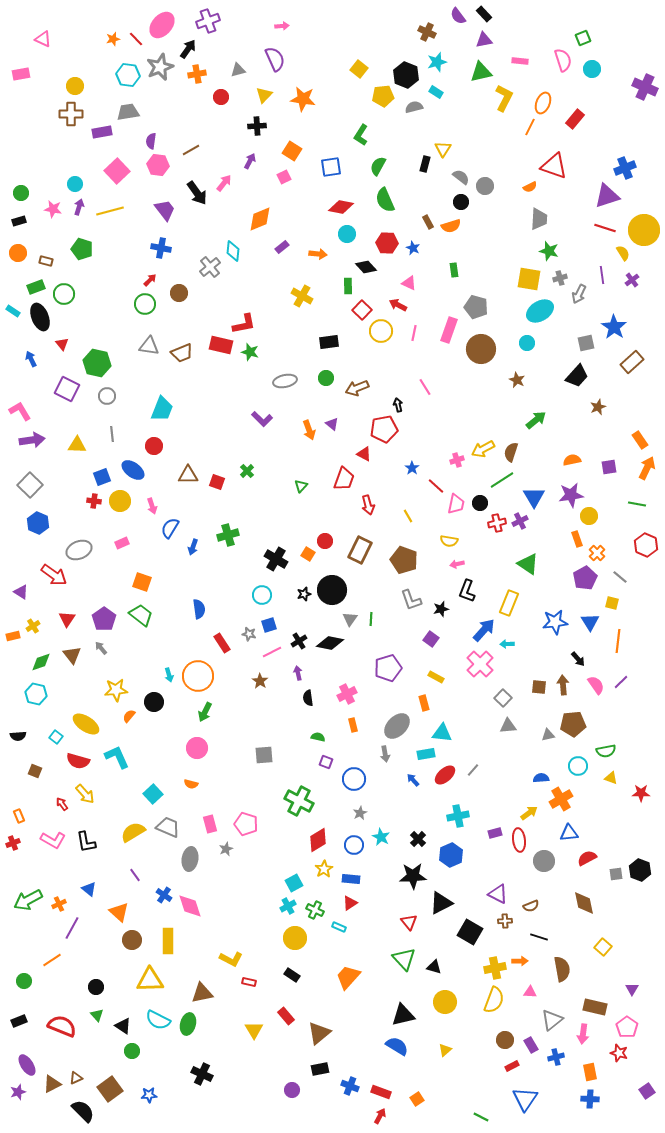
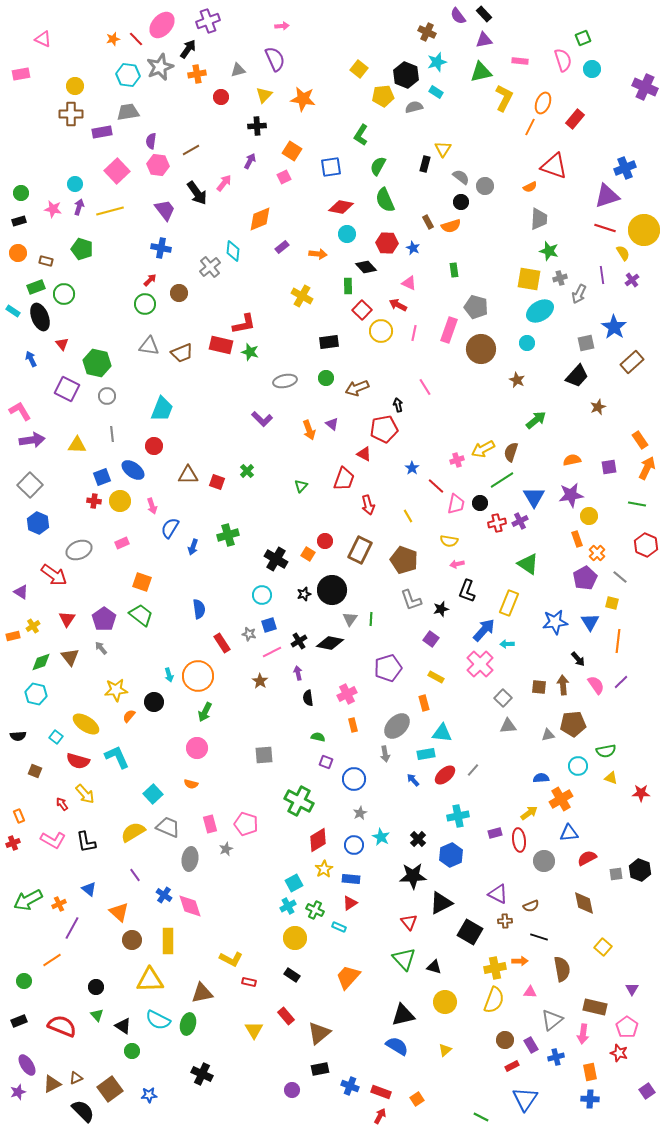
brown triangle at (72, 655): moved 2 px left, 2 px down
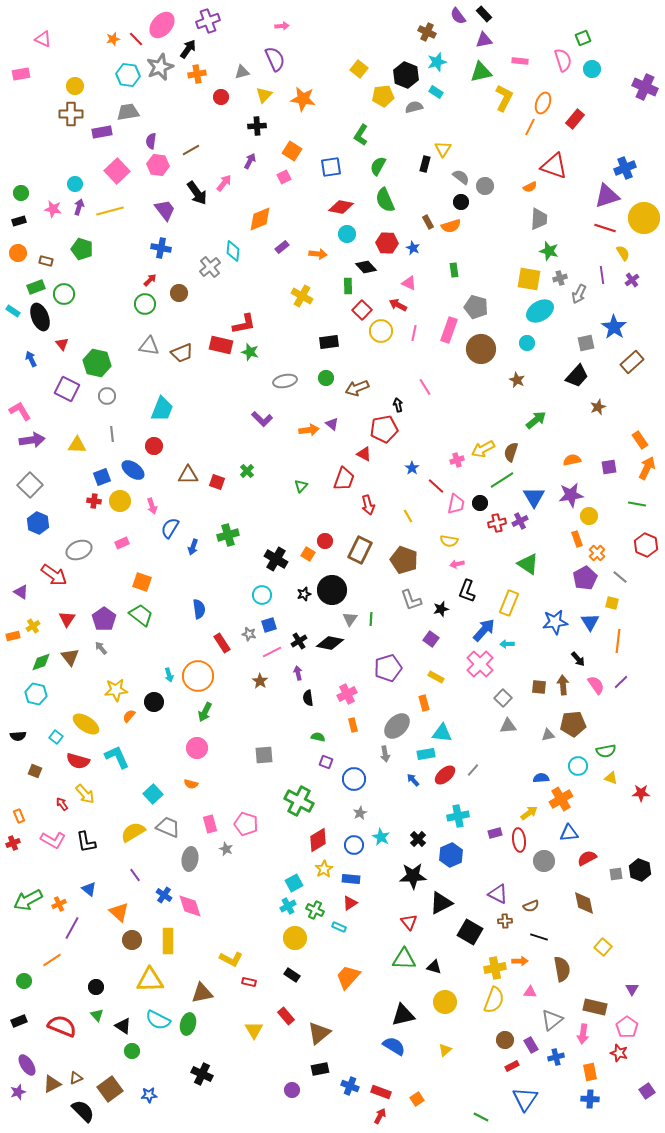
gray triangle at (238, 70): moved 4 px right, 2 px down
yellow circle at (644, 230): moved 12 px up
orange arrow at (309, 430): rotated 78 degrees counterclockwise
gray star at (226, 849): rotated 24 degrees counterclockwise
green triangle at (404, 959): rotated 45 degrees counterclockwise
blue semicircle at (397, 1046): moved 3 px left
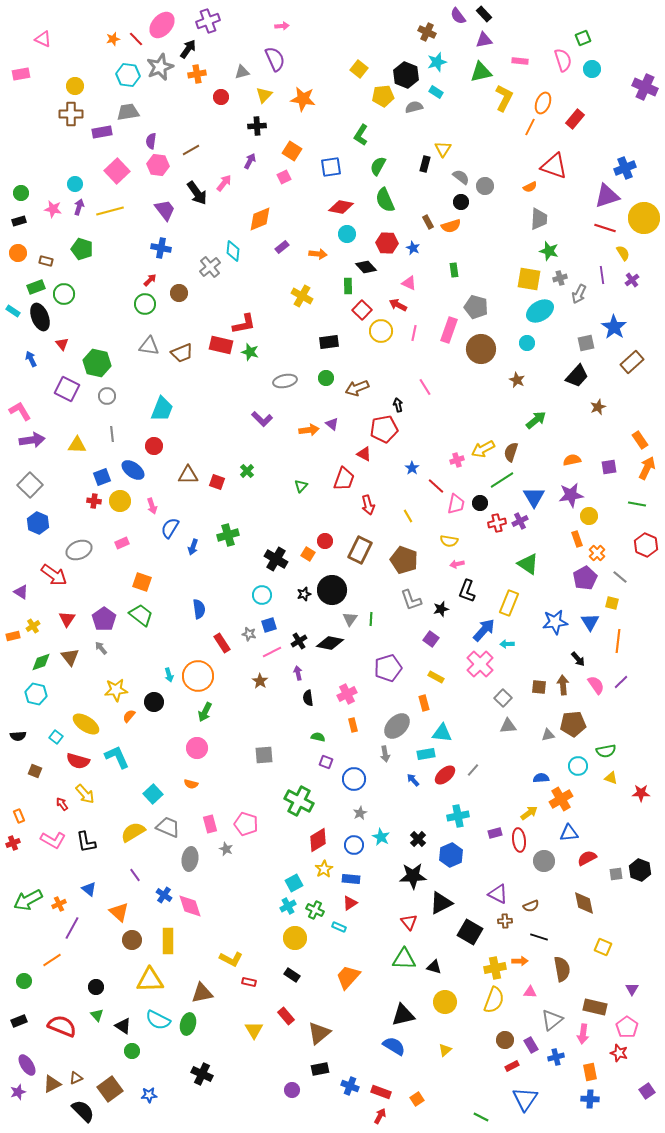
yellow square at (603, 947): rotated 18 degrees counterclockwise
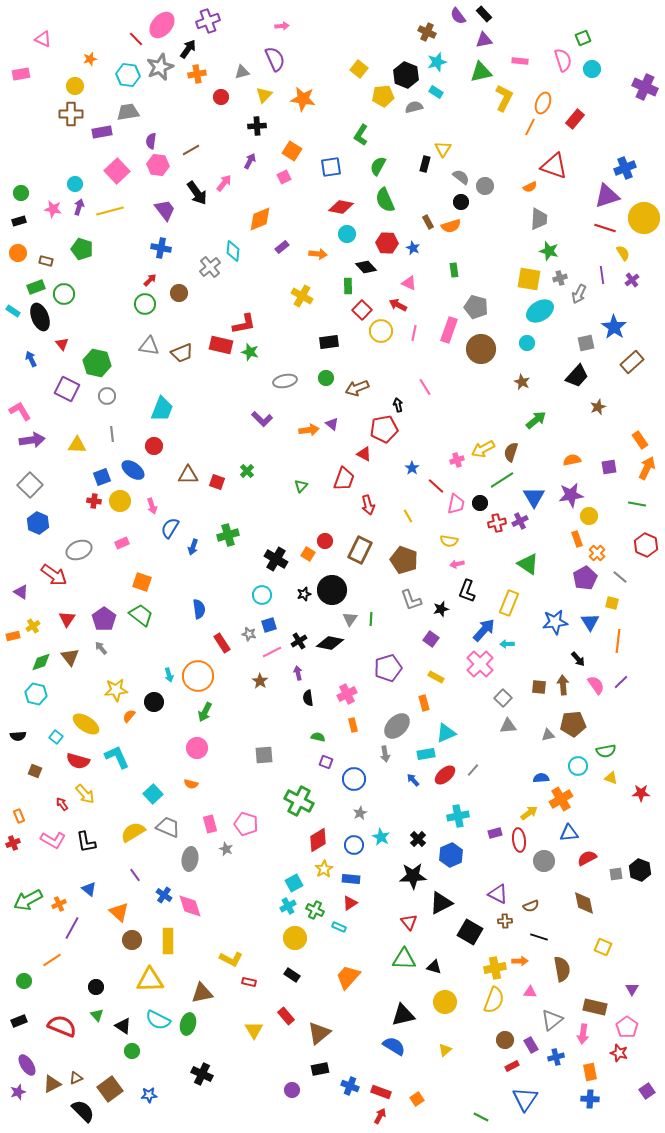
orange star at (113, 39): moved 23 px left, 20 px down
brown star at (517, 380): moved 5 px right, 2 px down
cyan triangle at (442, 733): moved 4 px right; rotated 30 degrees counterclockwise
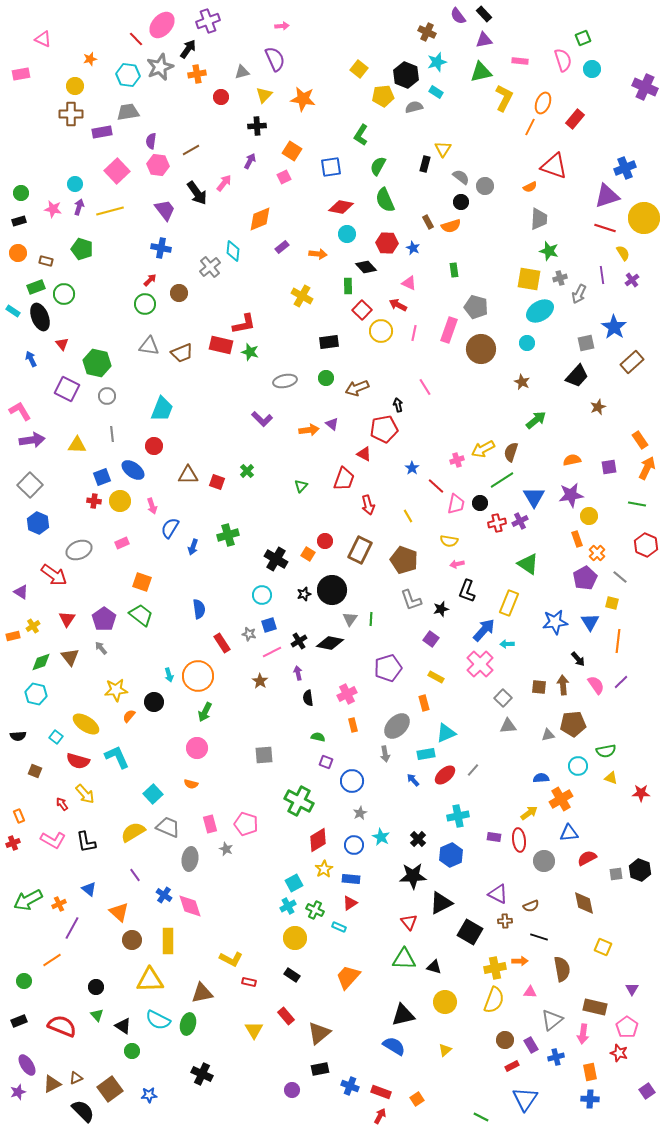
blue circle at (354, 779): moved 2 px left, 2 px down
purple rectangle at (495, 833): moved 1 px left, 4 px down; rotated 24 degrees clockwise
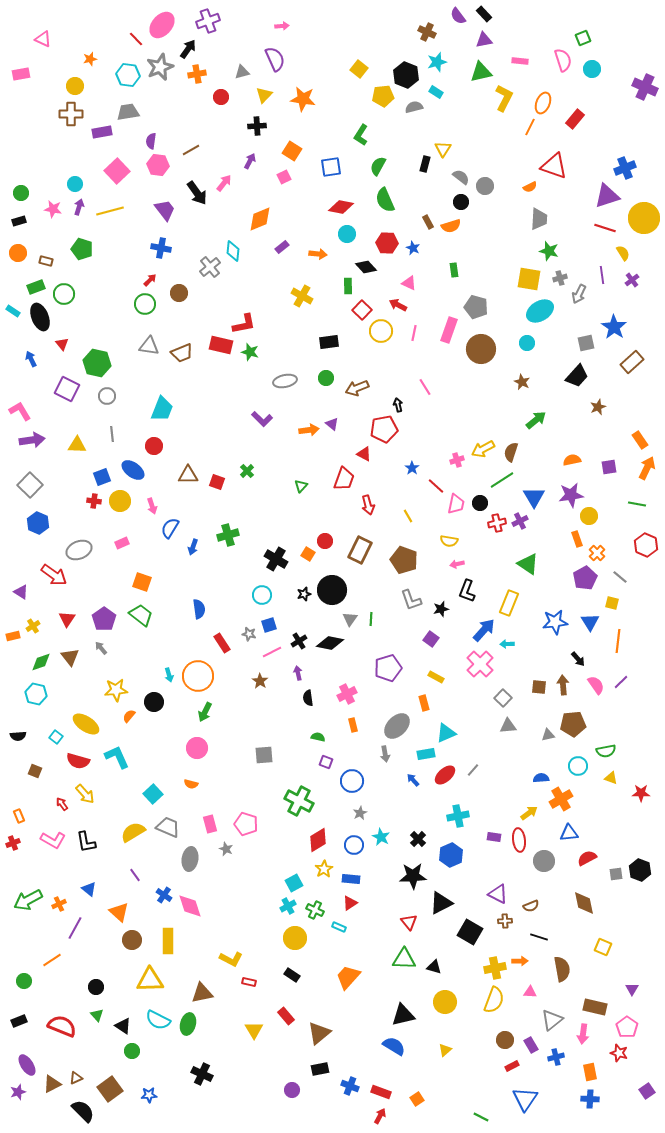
purple line at (72, 928): moved 3 px right
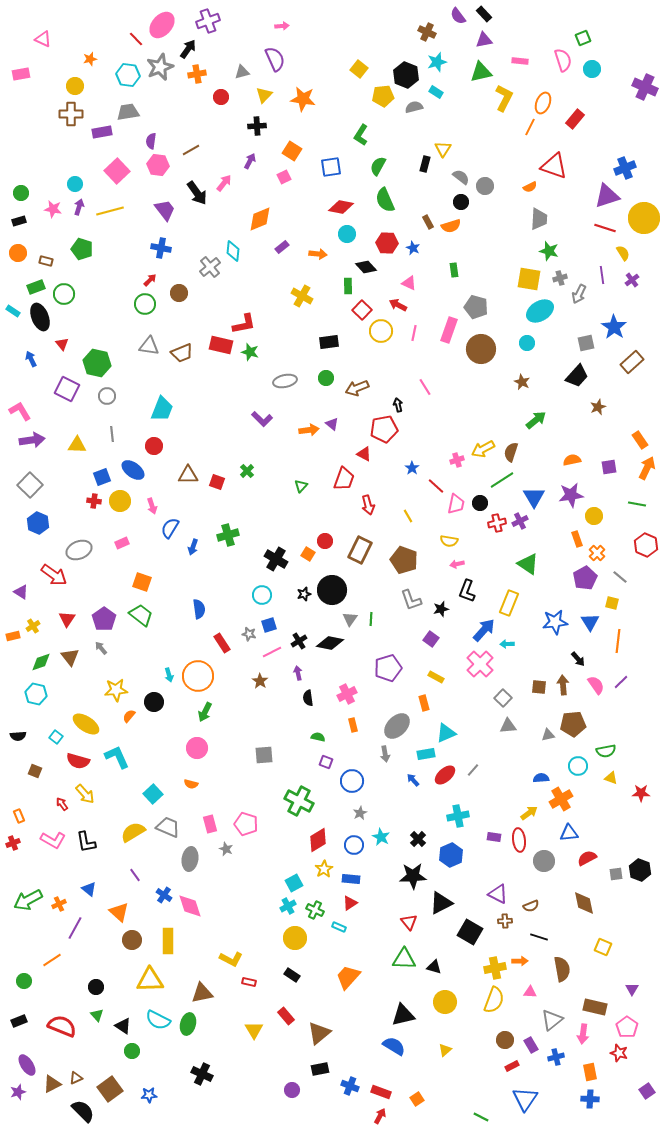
yellow circle at (589, 516): moved 5 px right
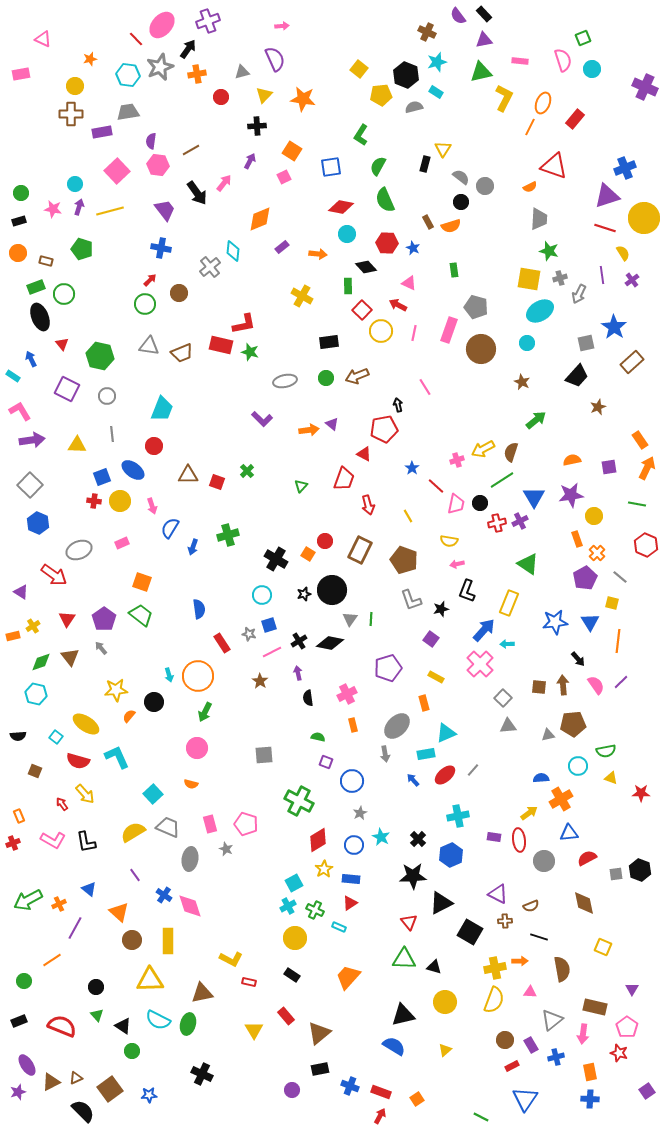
yellow pentagon at (383, 96): moved 2 px left, 1 px up
cyan rectangle at (13, 311): moved 65 px down
green hexagon at (97, 363): moved 3 px right, 7 px up
brown arrow at (357, 388): moved 12 px up
brown triangle at (52, 1084): moved 1 px left, 2 px up
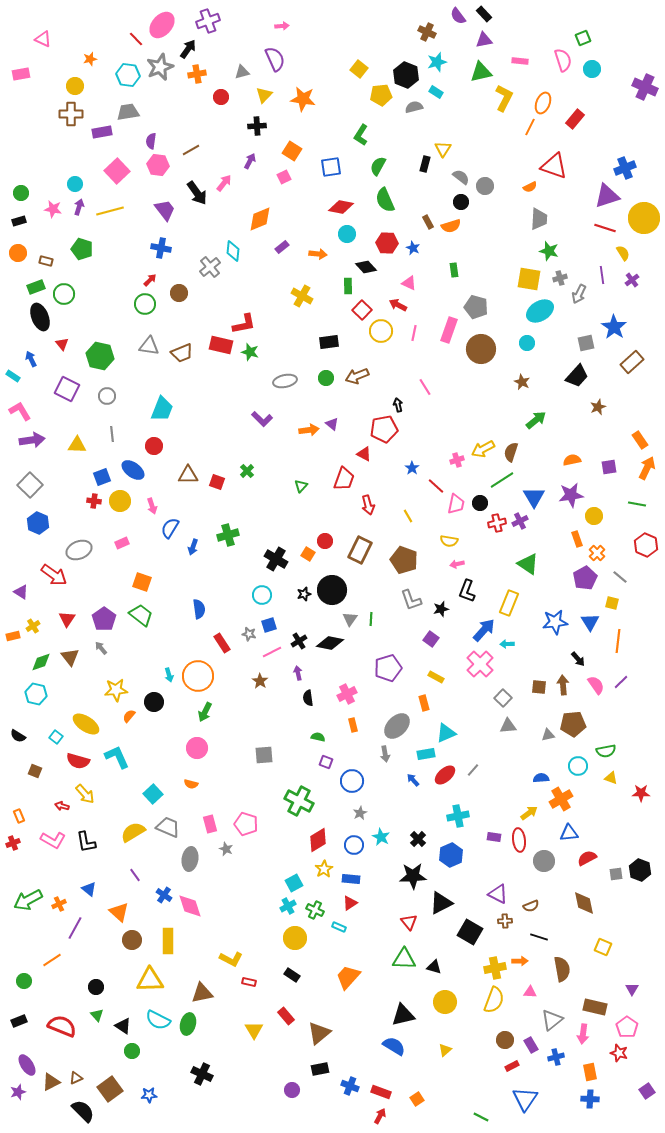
black semicircle at (18, 736): rotated 35 degrees clockwise
red arrow at (62, 804): moved 2 px down; rotated 40 degrees counterclockwise
